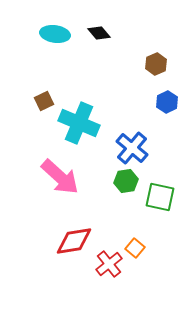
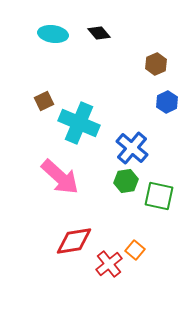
cyan ellipse: moved 2 px left
green square: moved 1 px left, 1 px up
orange square: moved 2 px down
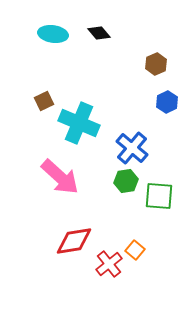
green square: rotated 8 degrees counterclockwise
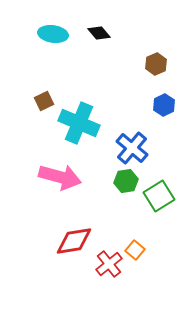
blue hexagon: moved 3 px left, 3 px down
pink arrow: rotated 27 degrees counterclockwise
green square: rotated 36 degrees counterclockwise
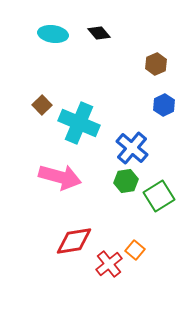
brown square: moved 2 px left, 4 px down; rotated 18 degrees counterclockwise
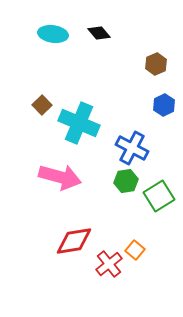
blue cross: rotated 12 degrees counterclockwise
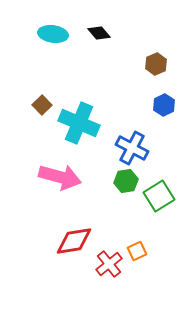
orange square: moved 2 px right, 1 px down; rotated 24 degrees clockwise
